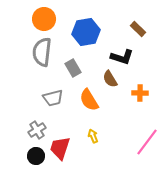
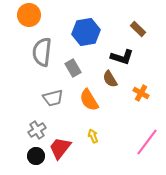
orange circle: moved 15 px left, 4 px up
orange cross: moved 1 px right; rotated 28 degrees clockwise
red trapezoid: rotated 20 degrees clockwise
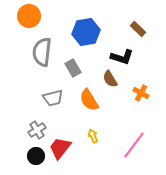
orange circle: moved 1 px down
pink line: moved 13 px left, 3 px down
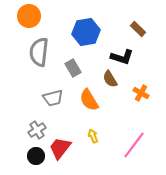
gray semicircle: moved 3 px left
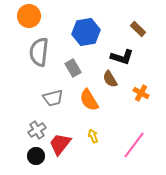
red trapezoid: moved 4 px up
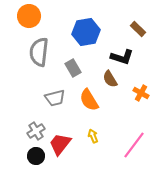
gray trapezoid: moved 2 px right
gray cross: moved 1 px left, 1 px down
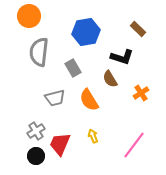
orange cross: rotated 28 degrees clockwise
red trapezoid: rotated 15 degrees counterclockwise
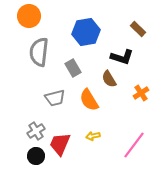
brown semicircle: moved 1 px left
yellow arrow: rotated 80 degrees counterclockwise
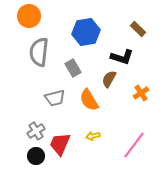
brown semicircle: rotated 60 degrees clockwise
